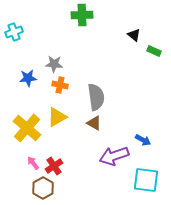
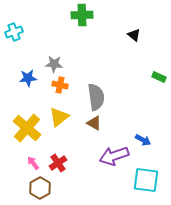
green rectangle: moved 5 px right, 26 px down
yellow triangle: moved 2 px right; rotated 10 degrees counterclockwise
red cross: moved 4 px right, 3 px up
brown hexagon: moved 3 px left
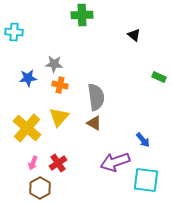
cyan cross: rotated 24 degrees clockwise
yellow triangle: rotated 10 degrees counterclockwise
blue arrow: rotated 21 degrees clockwise
purple arrow: moved 1 px right, 6 px down
pink arrow: rotated 120 degrees counterclockwise
